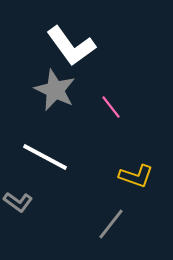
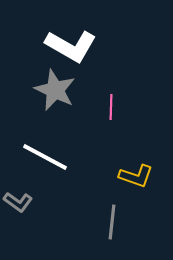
white L-shape: rotated 24 degrees counterclockwise
pink line: rotated 40 degrees clockwise
gray line: moved 1 px right, 2 px up; rotated 32 degrees counterclockwise
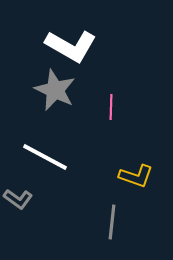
gray L-shape: moved 3 px up
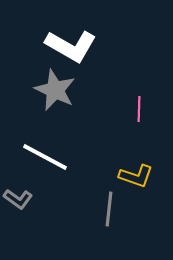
pink line: moved 28 px right, 2 px down
gray line: moved 3 px left, 13 px up
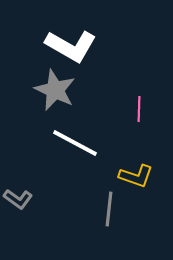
white line: moved 30 px right, 14 px up
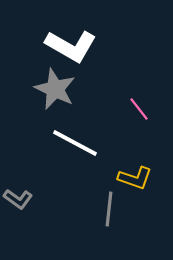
gray star: moved 1 px up
pink line: rotated 40 degrees counterclockwise
yellow L-shape: moved 1 px left, 2 px down
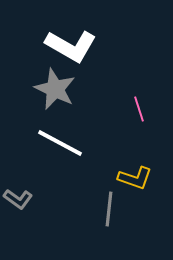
pink line: rotated 20 degrees clockwise
white line: moved 15 px left
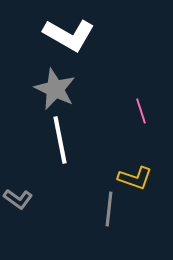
white L-shape: moved 2 px left, 11 px up
pink line: moved 2 px right, 2 px down
white line: moved 3 px up; rotated 51 degrees clockwise
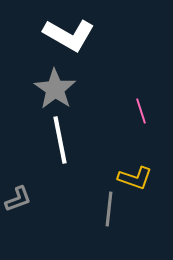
gray star: rotated 9 degrees clockwise
gray L-shape: rotated 56 degrees counterclockwise
